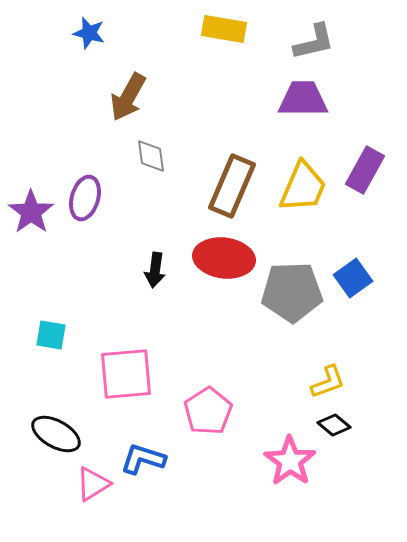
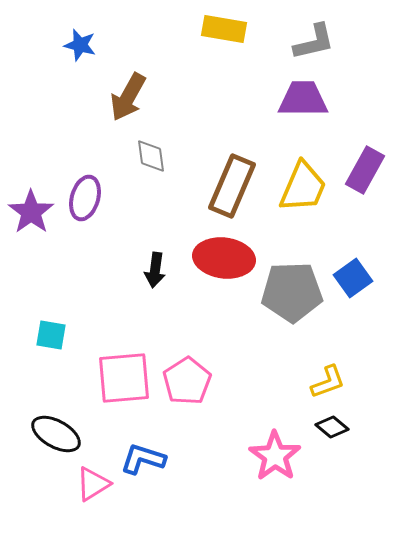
blue star: moved 9 px left, 12 px down
pink square: moved 2 px left, 4 px down
pink pentagon: moved 21 px left, 30 px up
black diamond: moved 2 px left, 2 px down
pink star: moved 15 px left, 5 px up
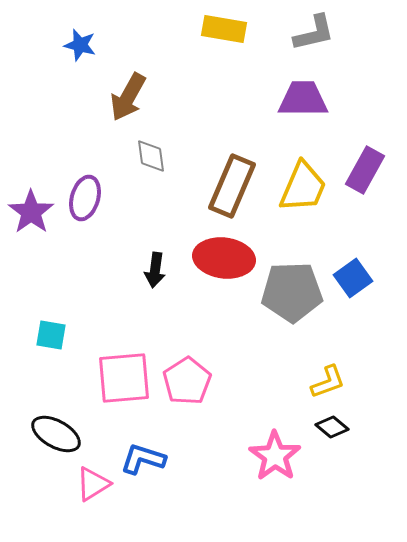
gray L-shape: moved 9 px up
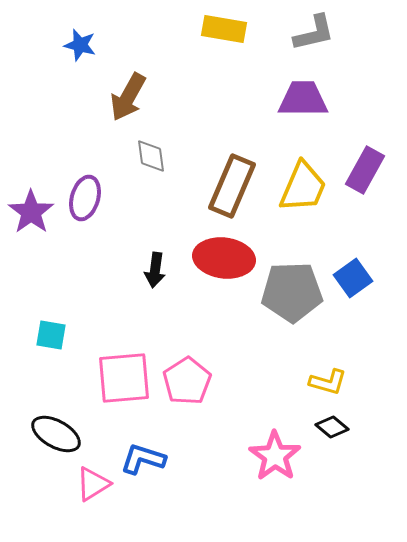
yellow L-shape: rotated 36 degrees clockwise
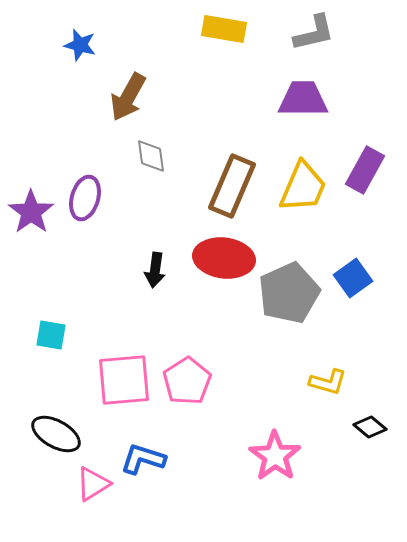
gray pentagon: moved 3 px left, 1 px down; rotated 22 degrees counterclockwise
pink square: moved 2 px down
black diamond: moved 38 px right
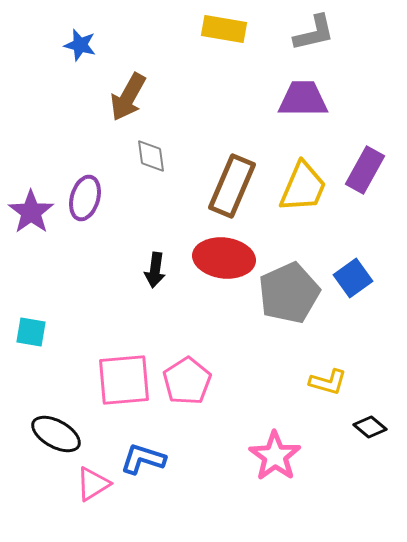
cyan square: moved 20 px left, 3 px up
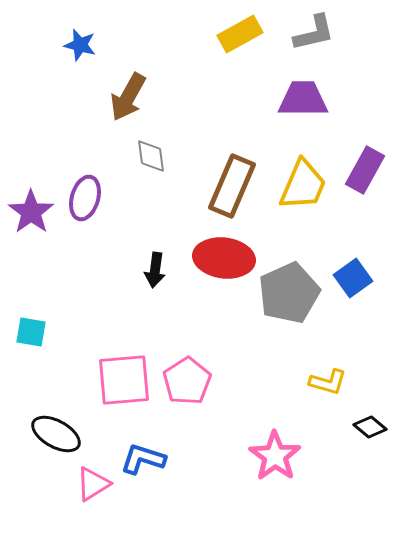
yellow rectangle: moved 16 px right, 5 px down; rotated 39 degrees counterclockwise
yellow trapezoid: moved 2 px up
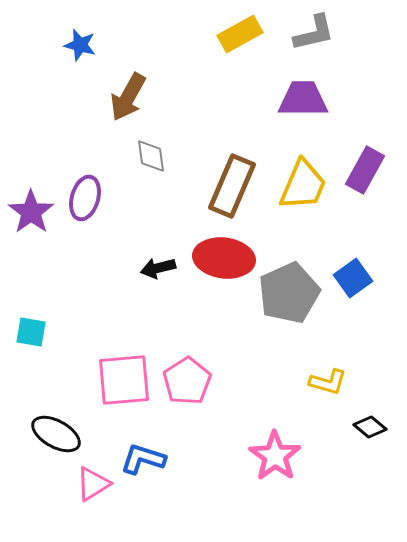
black arrow: moved 3 px right, 2 px up; rotated 68 degrees clockwise
